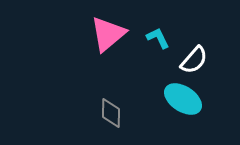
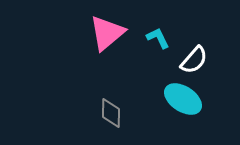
pink triangle: moved 1 px left, 1 px up
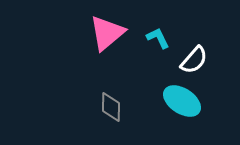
cyan ellipse: moved 1 px left, 2 px down
gray diamond: moved 6 px up
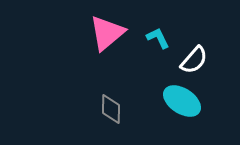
gray diamond: moved 2 px down
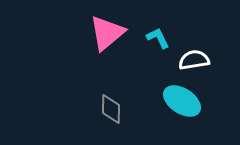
white semicircle: rotated 140 degrees counterclockwise
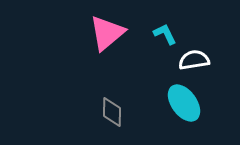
cyan L-shape: moved 7 px right, 4 px up
cyan ellipse: moved 2 px right, 2 px down; rotated 21 degrees clockwise
gray diamond: moved 1 px right, 3 px down
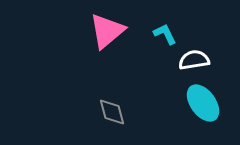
pink triangle: moved 2 px up
cyan ellipse: moved 19 px right
gray diamond: rotated 16 degrees counterclockwise
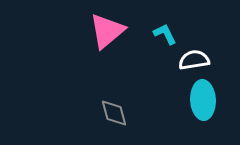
cyan ellipse: moved 3 px up; rotated 33 degrees clockwise
gray diamond: moved 2 px right, 1 px down
